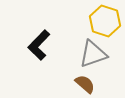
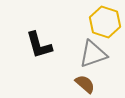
yellow hexagon: moved 1 px down
black L-shape: rotated 60 degrees counterclockwise
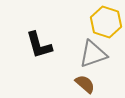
yellow hexagon: moved 1 px right
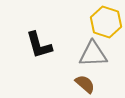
gray triangle: rotated 16 degrees clockwise
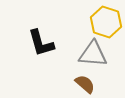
black L-shape: moved 2 px right, 2 px up
gray triangle: rotated 8 degrees clockwise
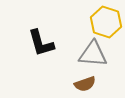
brown semicircle: rotated 120 degrees clockwise
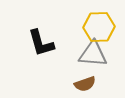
yellow hexagon: moved 7 px left, 5 px down; rotated 20 degrees counterclockwise
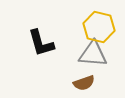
yellow hexagon: rotated 16 degrees clockwise
brown semicircle: moved 1 px left, 1 px up
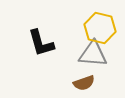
yellow hexagon: moved 1 px right, 1 px down
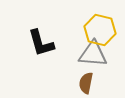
yellow hexagon: moved 2 px down
brown semicircle: moved 2 px right; rotated 120 degrees clockwise
